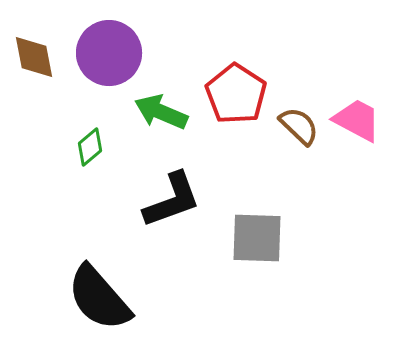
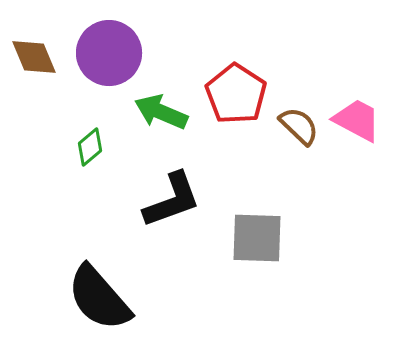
brown diamond: rotated 12 degrees counterclockwise
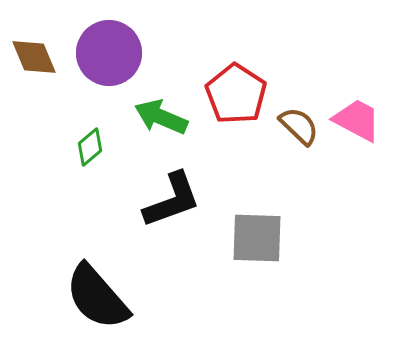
green arrow: moved 5 px down
black semicircle: moved 2 px left, 1 px up
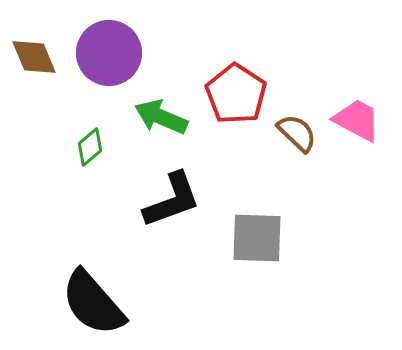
brown semicircle: moved 2 px left, 7 px down
black semicircle: moved 4 px left, 6 px down
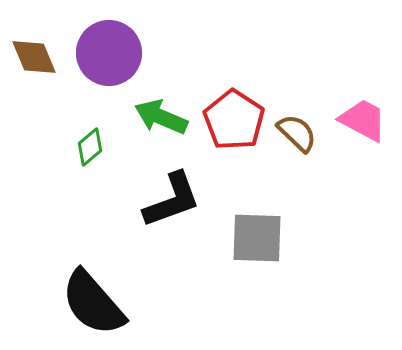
red pentagon: moved 2 px left, 26 px down
pink trapezoid: moved 6 px right
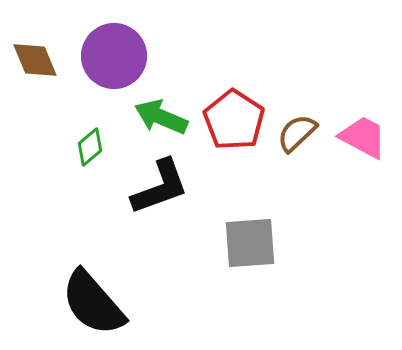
purple circle: moved 5 px right, 3 px down
brown diamond: moved 1 px right, 3 px down
pink trapezoid: moved 17 px down
brown semicircle: rotated 87 degrees counterclockwise
black L-shape: moved 12 px left, 13 px up
gray square: moved 7 px left, 5 px down; rotated 6 degrees counterclockwise
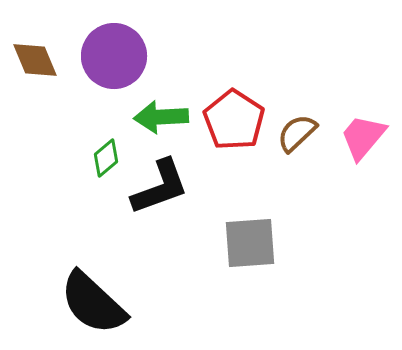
green arrow: rotated 26 degrees counterclockwise
pink trapezoid: rotated 78 degrees counterclockwise
green diamond: moved 16 px right, 11 px down
black semicircle: rotated 6 degrees counterclockwise
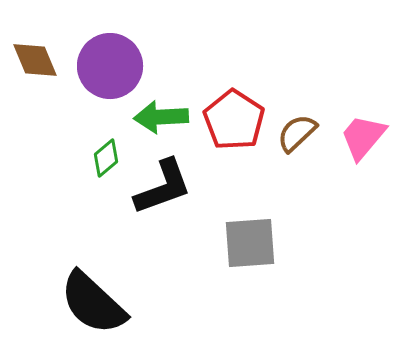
purple circle: moved 4 px left, 10 px down
black L-shape: moved 3 px right
